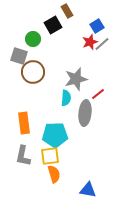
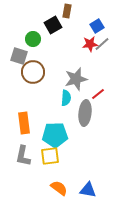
brown rectangle: rotated 40 degrees clockwise
red star: moved 2 px down; rotated 14 degrees clockwise
orange semicircle: moved 5 px right, 14 px down; rotated 36 degrees counterclockwise
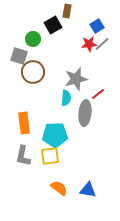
red star: moved 1 px left
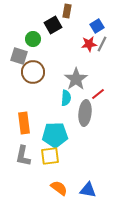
gray line: rotated 21 degrees counterclockwise
gray star: rotated 20 degrees counterclockwise
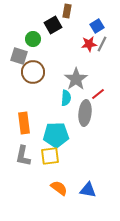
cyan pentagon: moved 1 px right
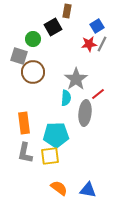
black square: moved 2 px down
gray L-shape: moved 2 px right, 3 px up
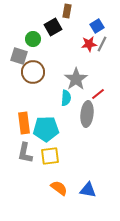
gray ellipse: moved 2 px right, 1 px down
cyan pentagon: moved 10 px left, 6 px up
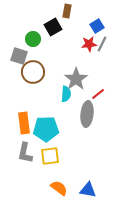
cyan semicircle: moved 4 px up
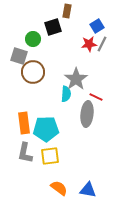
black square: rotated 12 degrees clockwise
red line: moved 2 px left, 3 px down; rotated 64 degrees clockwise
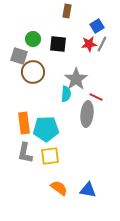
black square: moved 5 px right, 17 px down; rotated 24 degrees clockwise
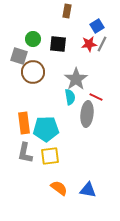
cyan semicircle: moved 4 px right, 3 px down; rotated 14 degrees counterclockwise
